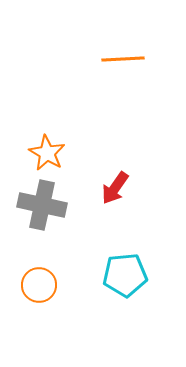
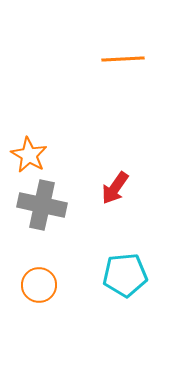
orange star: moved 18 px left, 2 px down
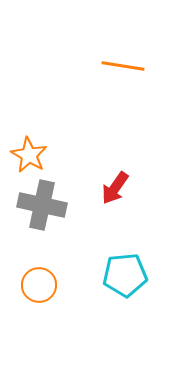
orange line: moved 7 px down; rotated 12 degrees clockwise
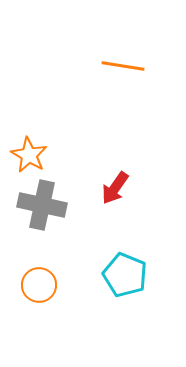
cyan pentagon: rotated 27 degrees clockwise
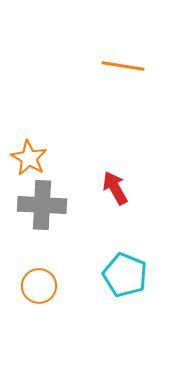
orange star: moved 3 px down
red arrow: rotated 116 degrees clockwise
gray cross: rotated 9 degrees counterclockwise
orange circle: moved 1 px down
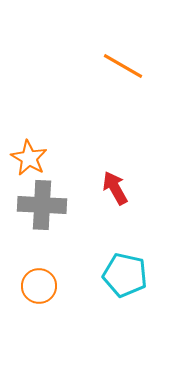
orange line: rotated 21 degrees clockwise
cyan pentagon: rotated 9 degrees counterclockwise
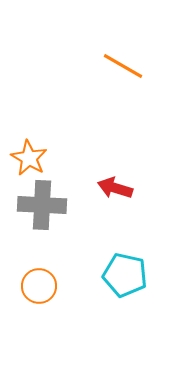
red arrow: rotated 44 degrees counterclockwise
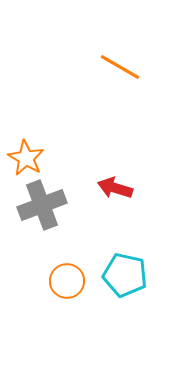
orange line: moved 3 px left, 1 px down
orange star: moved 3 px left
gray cross: rotated 24 degrees counterclockwise
orange circle: moved 28 px right, 5 px up
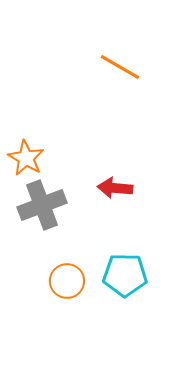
red arrow: rotated 12 degrees counterclockwise
cyan pentagon: rotated 12 degrees counterclockwise
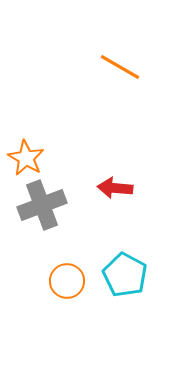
cyan pentagon: rotated 27 degrees clockwise
